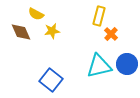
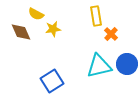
yellow rectangle: moved 3 px left; rotated 24 degrees counterclockwise
yellow star: moved 1 px right, 2 px up
blue square: moved 1 px right, 1 px down; rotated 20 degrees clockwise
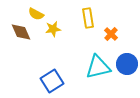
yellow rectangle: moved 8 px left, 2 px down
cyan triangle: moved 1 px left, 1 px down
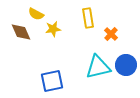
blue circle: moved 1 px left, 1 px down
blue square: rotated 20 degrees clockwise
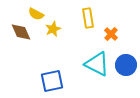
yellow star: rotated 14 degrees counterclockwise
cyan triangle: moved 1 px left, 3 px up; rotated 40 degrees clockwise
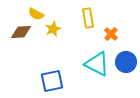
brown diamond: rotated 70 degrees counterclockwise
blue circle: moved 3 px up
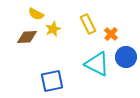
yellow rectangle: moved 6 px down; rotated 18 degrees counterclockwise
brown diamond: moved 6 px right, 5 px down
blue circle: moved 5 px up
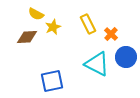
yellow star: moved 2 px up
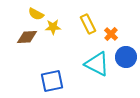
yellow star: rotated 21 degrees clockwise
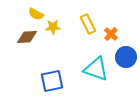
cyan triangle: moved 1 px left, 5 px down; rotated 8 degrees counterclockwise
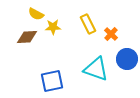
blue circle: moved 1 px right, 2 px down
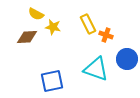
yellow star: rotated 14 degrees clockwise
orange cross: moved 5 px left, 1 px down; rotated 24 degrees counterclockwise
